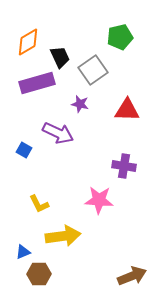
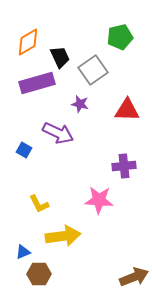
purple cross: rotated 15 degrees counterclockwise
brown arrow: moved 2 px right, 1 px down
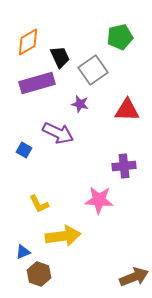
brown hexagon: rotated 20 degrees clockwise
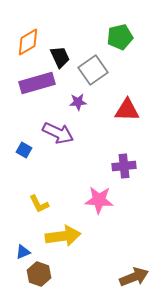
purple star: moved 2 px left, 2 px up; rotated 18 degrees counterclockwise
